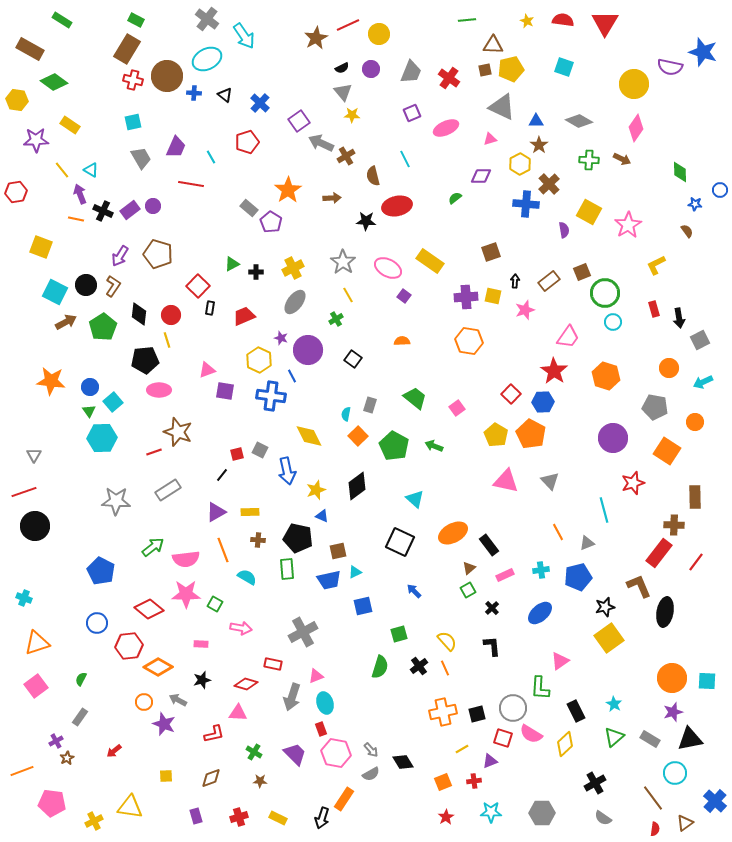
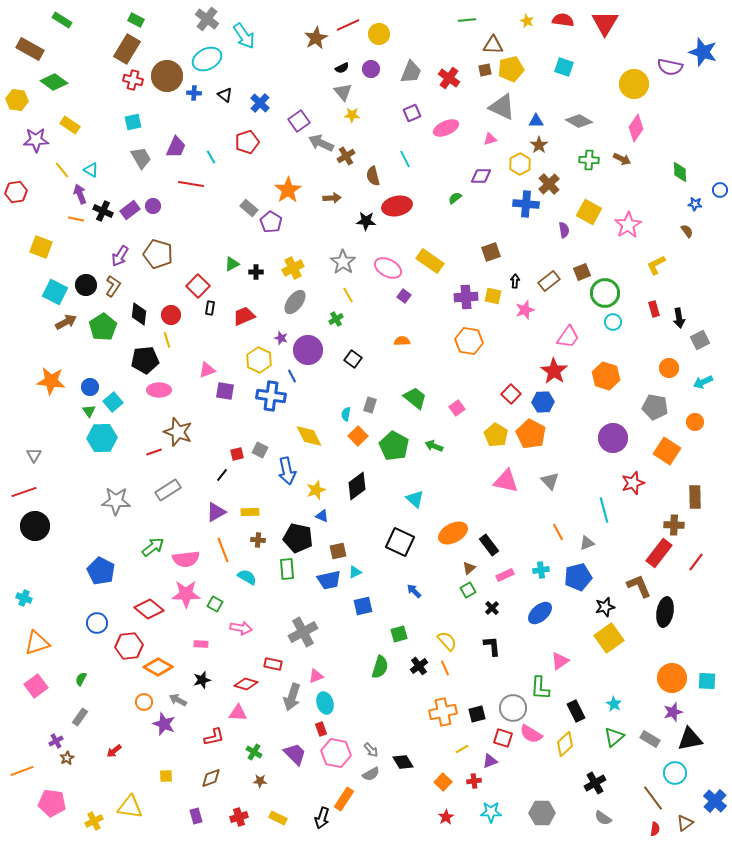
red L-shape at (214, 734): moved 3 px down
orange square at (443, 782): rotated 24 degrees counterclockwise
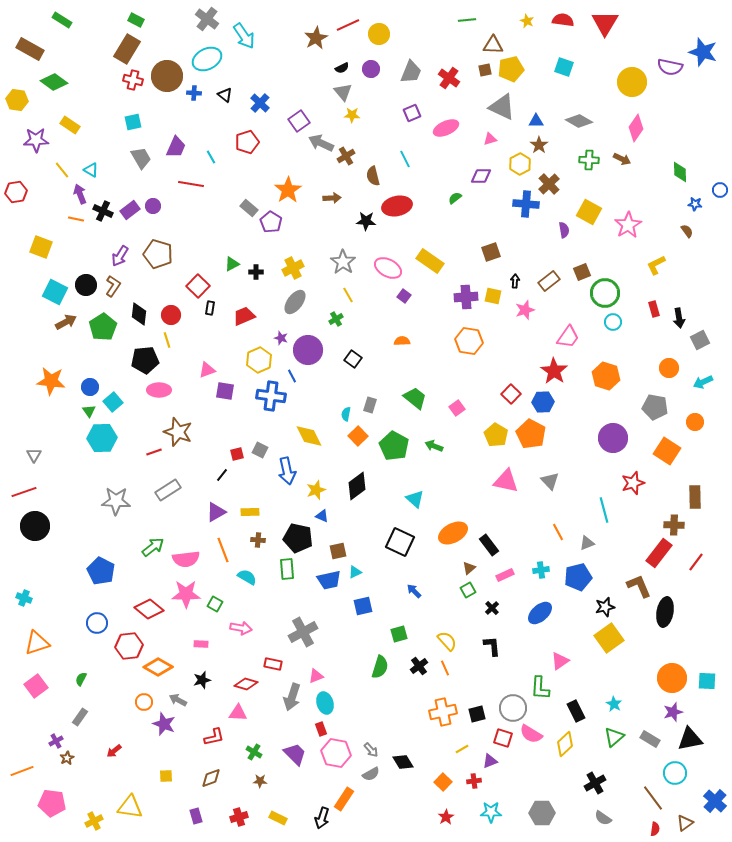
yellow circle at (634, 84): moved 2 px left, 2 px up
yellow hexagon at (259, 360): rotated 10 degrees clockwise
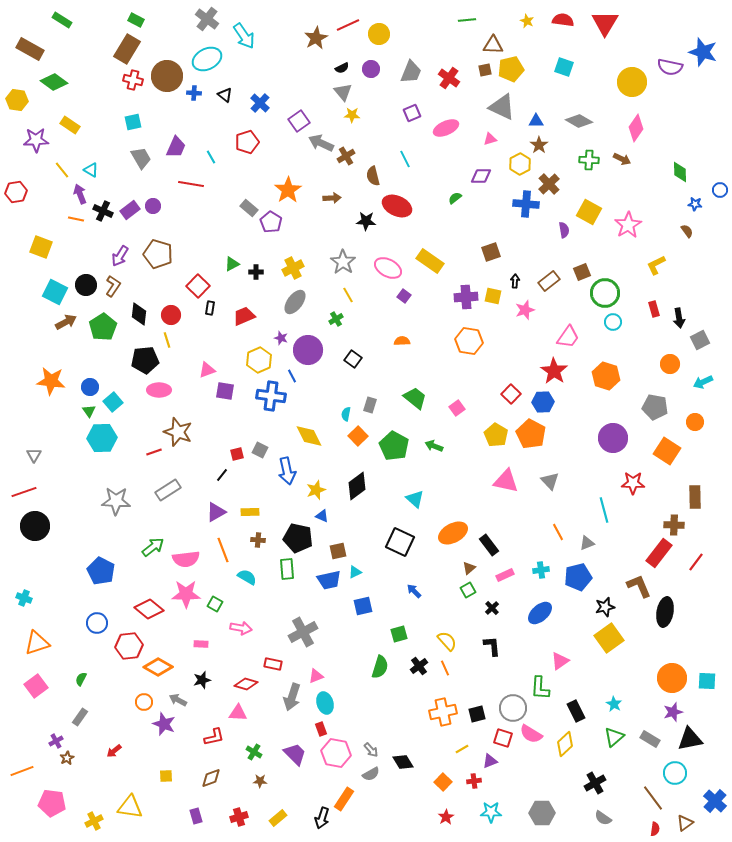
red ellipse at (397, 206): rotated 36 degrees clockwise
orange circle at (669, 368): moved 1 px right, 4 px up
red star at (633, 483): rotated 20 degrees clockwise
yellow rectangle at (278, 818): rotated 66 degrees counterclockwise
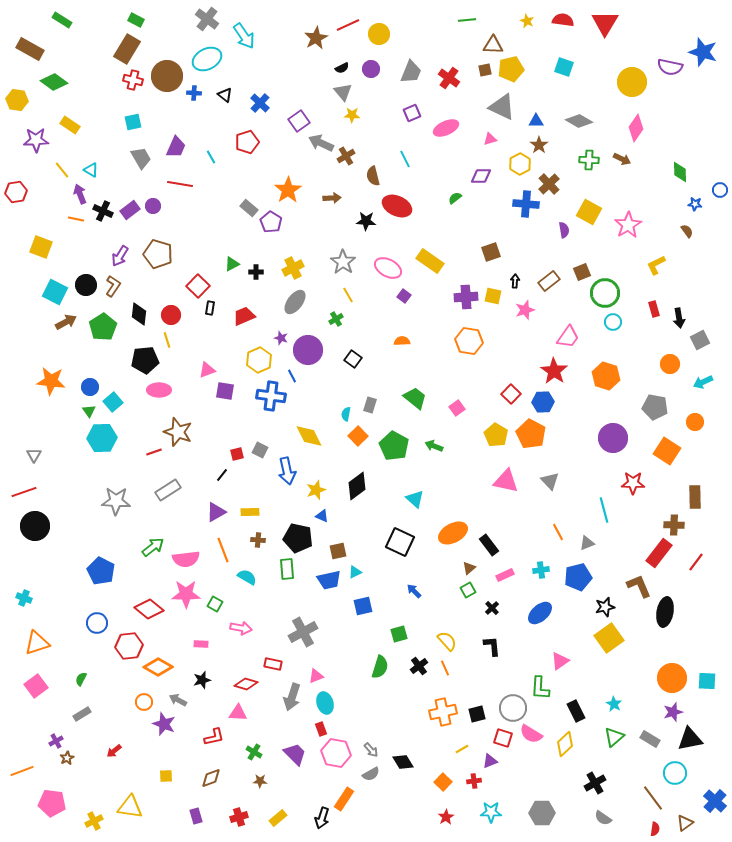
red line at (191, 184): moved 11 px left
gray rectangle at (80, 717): moved 2 px right, 3 px up; rotated 24 degrees clockwise
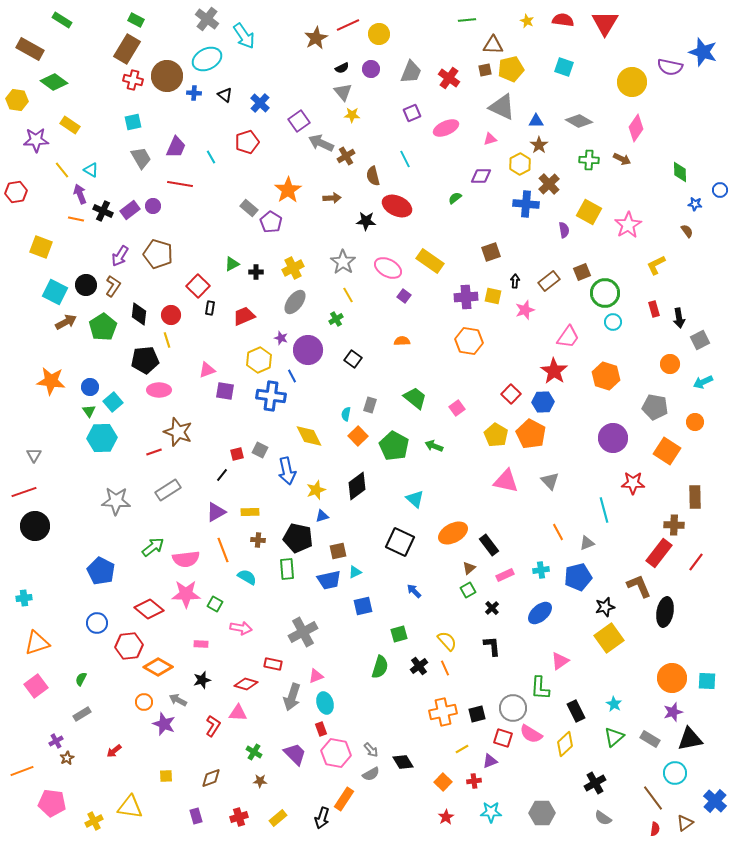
blue triangle at (322, 516): rotated 40 degrees counterclockwise
cyan cross at (24, 598): rotated 28 degrees counterclockwise
red L-shape at (214, 737): moved 1 px left, 11 px up; rotated 45 degrees counterclockwise
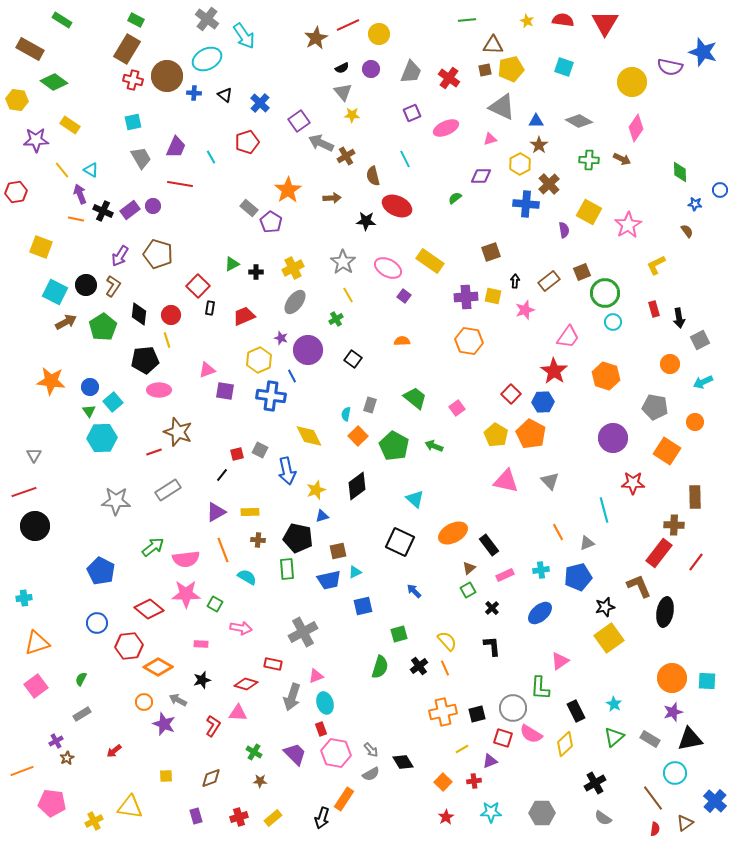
yellow rectangle at (278, 818): moved 5 px left
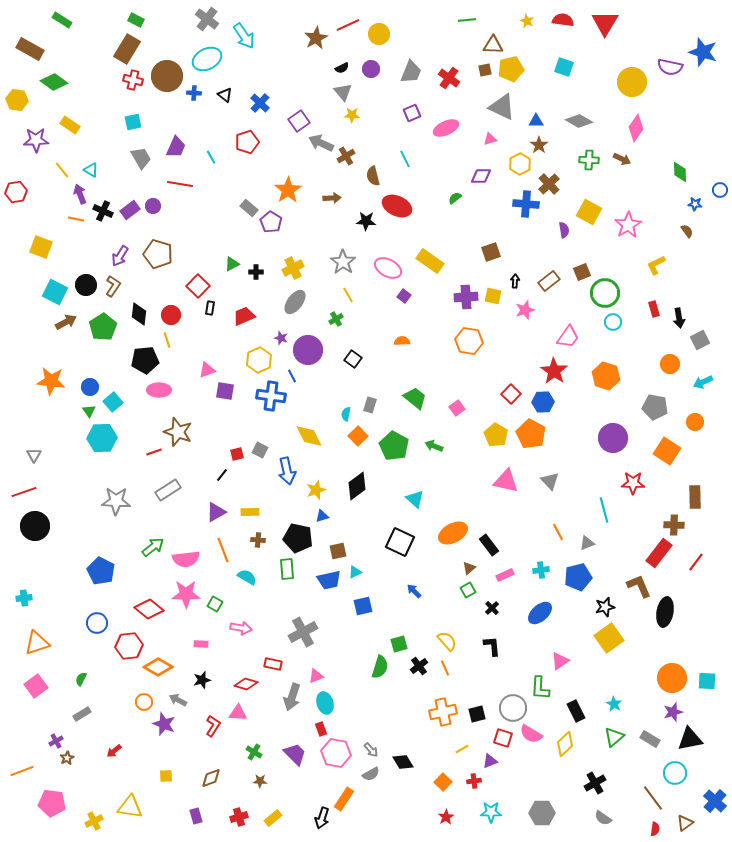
green square at (399, 634): moved 10 px down
